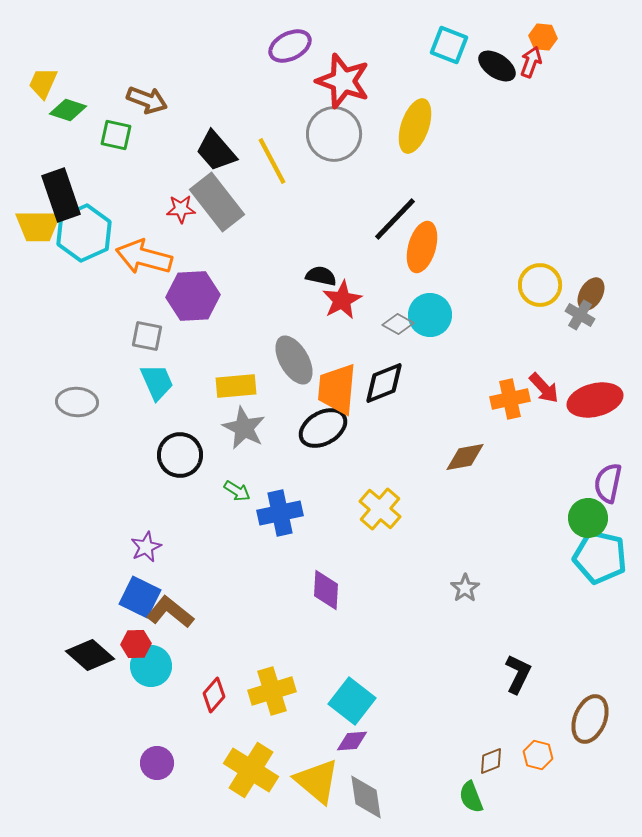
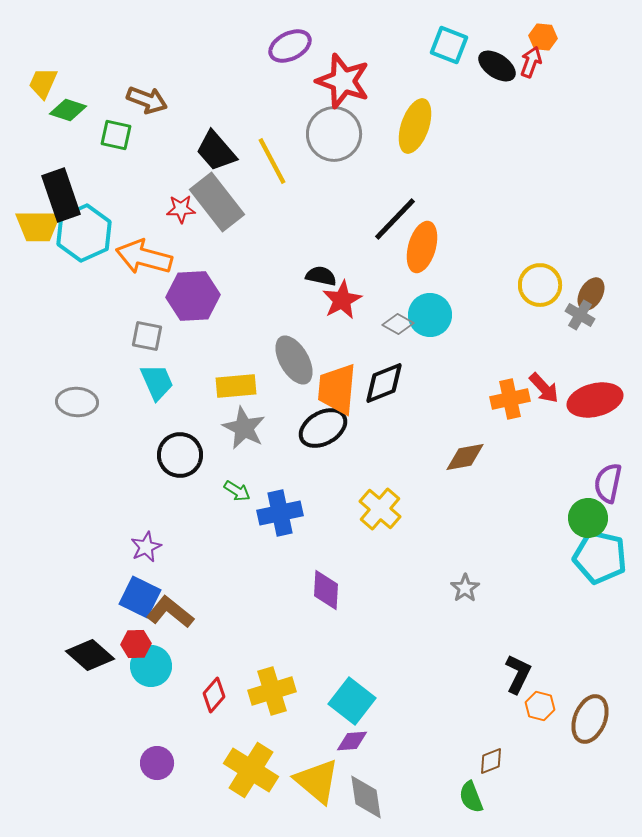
orange hexagon at (538, 755): moved 2 px right, 49 px up
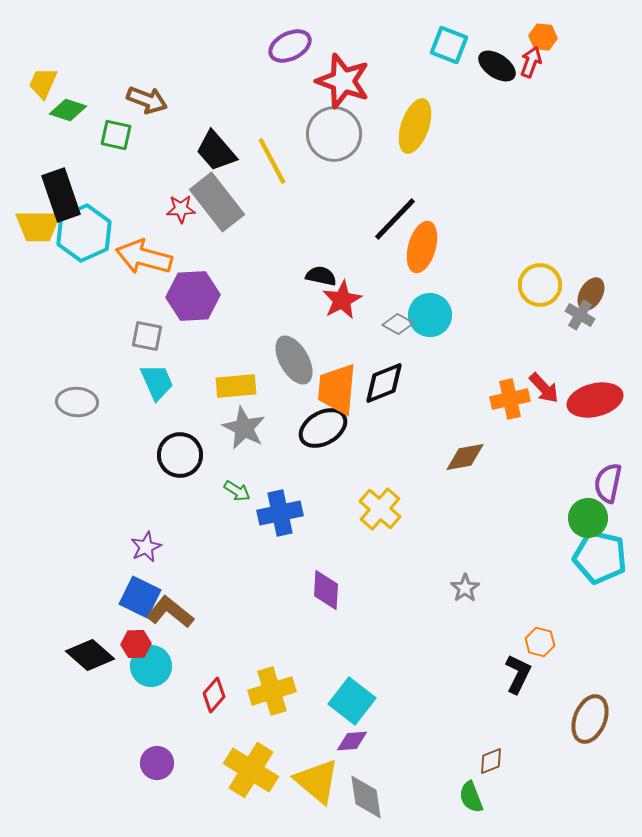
orange hexagon at (540, 706): moved 64 px up
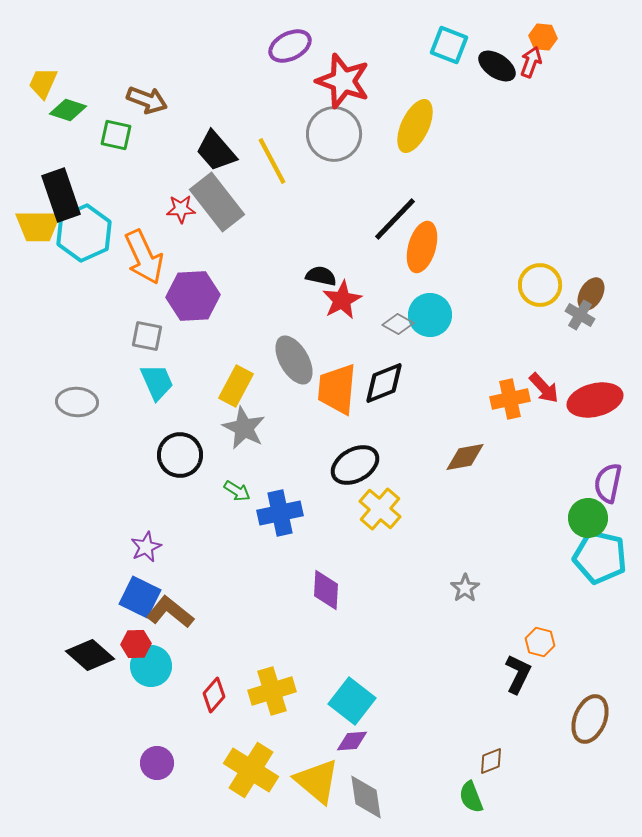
yellow ellipse at (415, 126): rotated 6 degrees clockwise
orange arrow at (144, 257): rotated 130 degrees counterclockwise
yellow rectangle at (236, 386): rotated 57 degrees counterclockwise
black ellipse at (323, 428): moved 32 px right, 37 px down
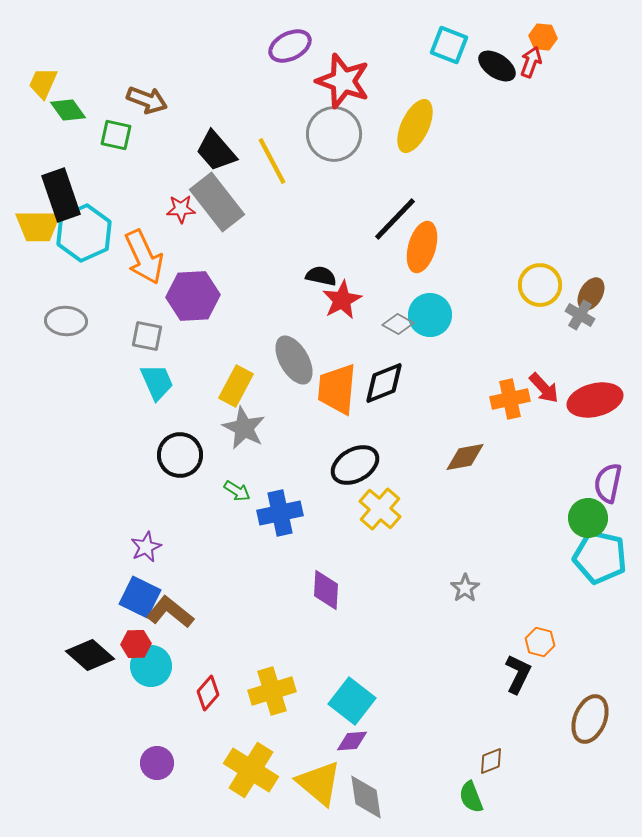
green diamond at (68, 110): rotated 36 degrees clockwise
gray ellipse at (77, 402): moved 11 px left, 81 px up
red diamond at (214, 695): moved 6 px left, 2 px up
yellow triangle at (317, 781): moved 2 px right, 2 px down
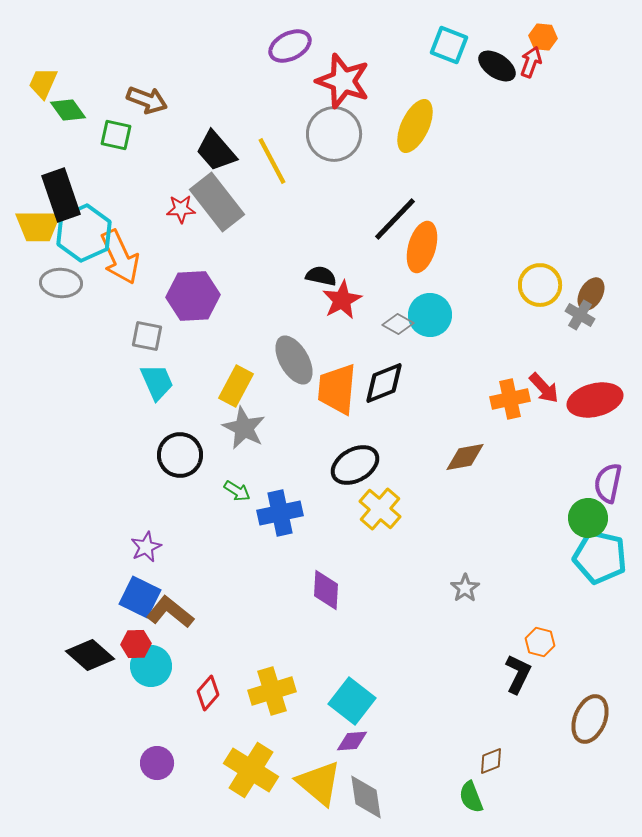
orange arrow at (144, 257): moved 24 px left
gray ellipse at (66, 321): moved 5 px left, 38 px up
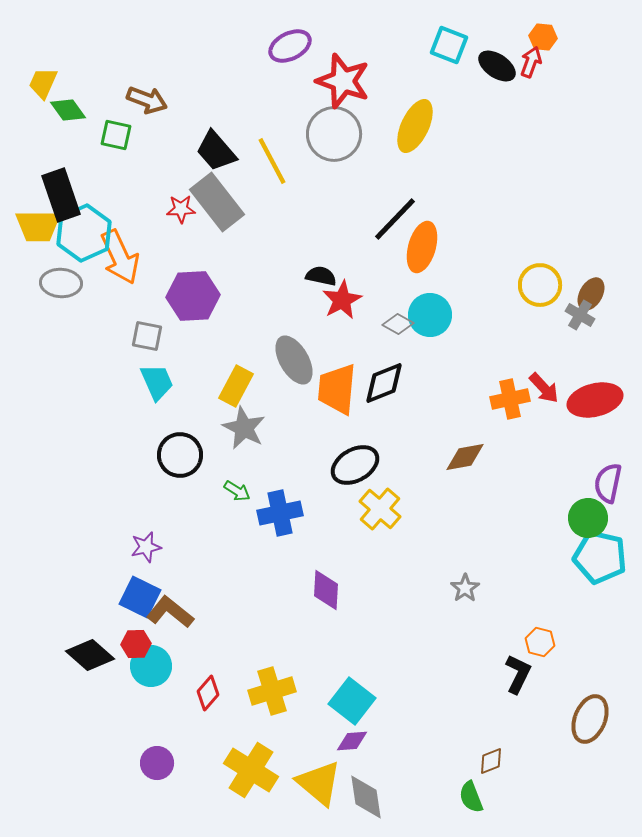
purple star at (146, 547): rotated 12 degrees clockwise
